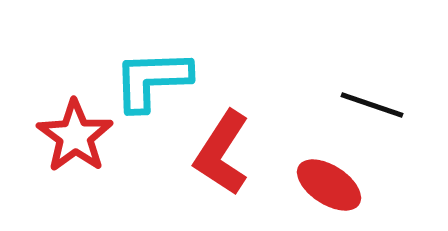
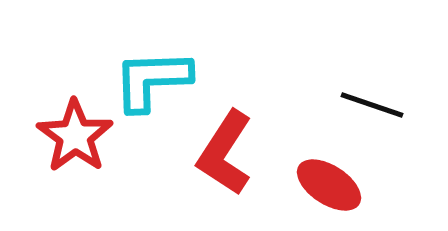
red L-shape: moved 3 px right
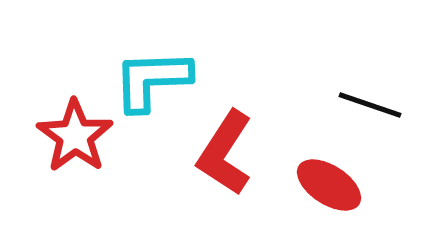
black line: moved 2 px left
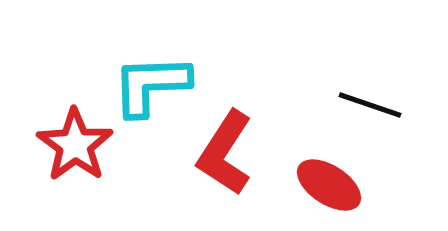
cyan L-shape: moved 1 px left, 5 px down
red star: moved 9 px down
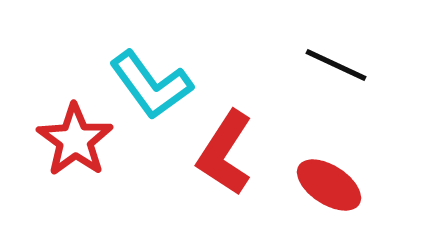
cyan L-shape: rotated 124 degrees counterclockwise
black line: moved 34 px left, 40 px up; rotated 6 degrees clockwise
red star: moved 5 px up
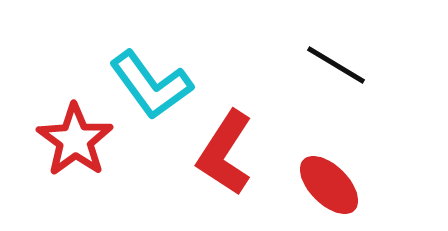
black line: rotated 6 degrees clockwise
red ellipse: rotated 12 degrees clockwise
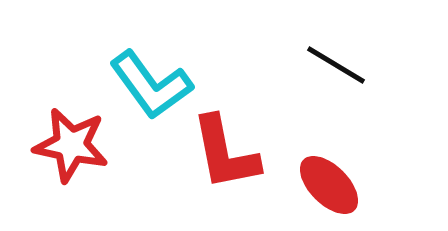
red star: moved 4 px left, 5 px down; rotated 24 degrees counterclockwise
red L-shape: rotated 44 degrees counterclockwise
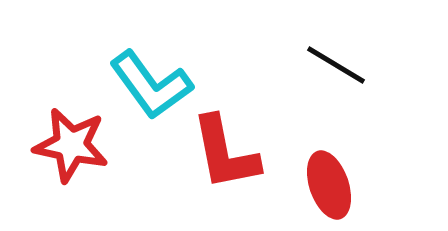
red ellipse: rotated 26 degrees clockwise
